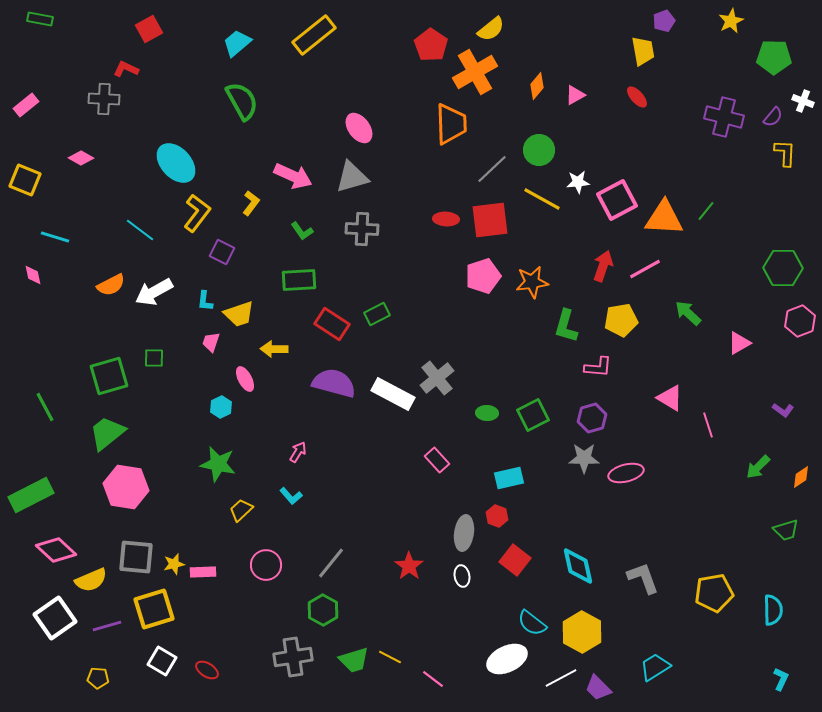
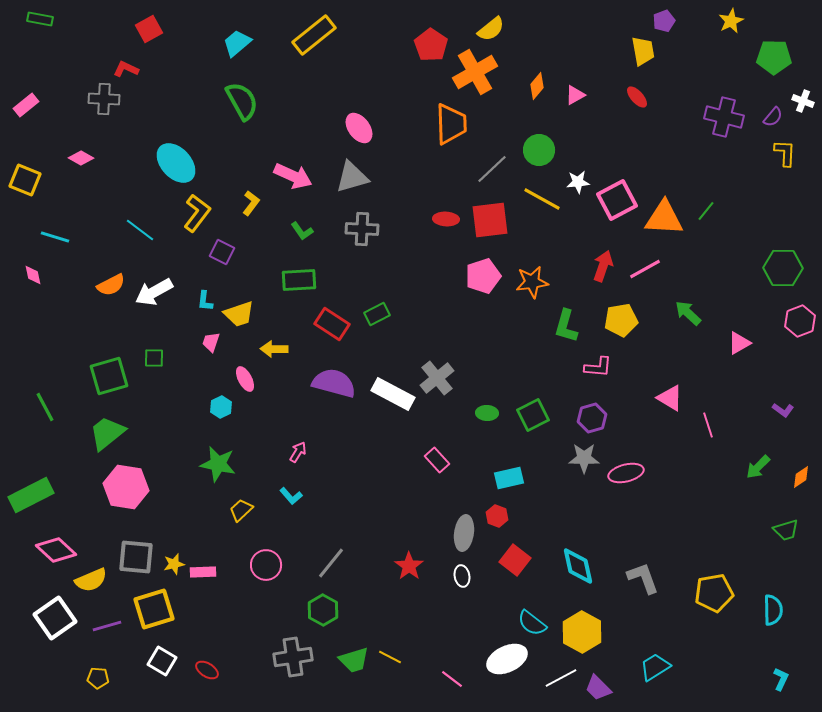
pink line at (433, 679): moved 19 px right
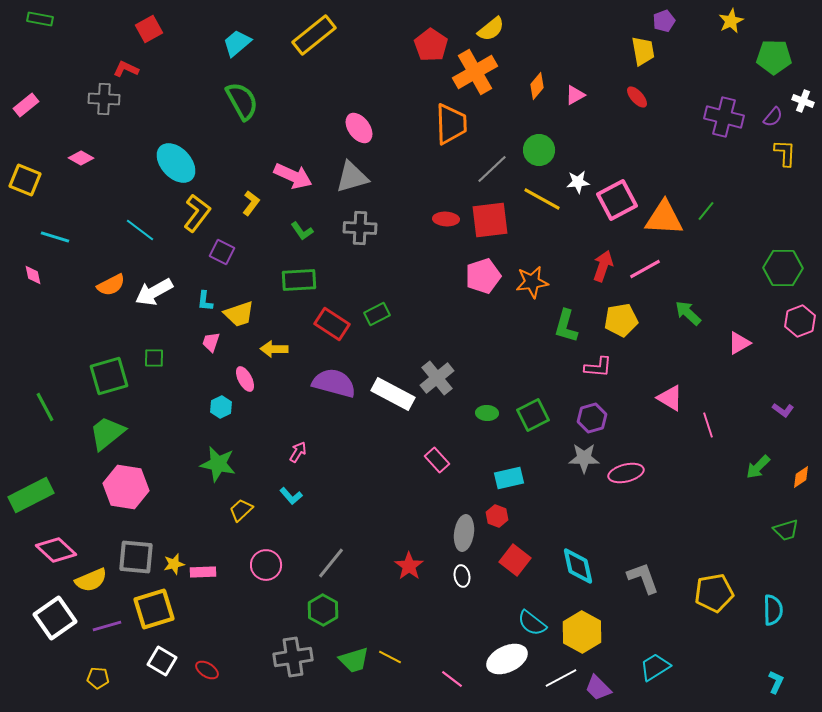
gray cross at (362, 229): moved 2 px left, 1 px up
cyan L-shape at (781, 679): moved 5 px left, 3 px down
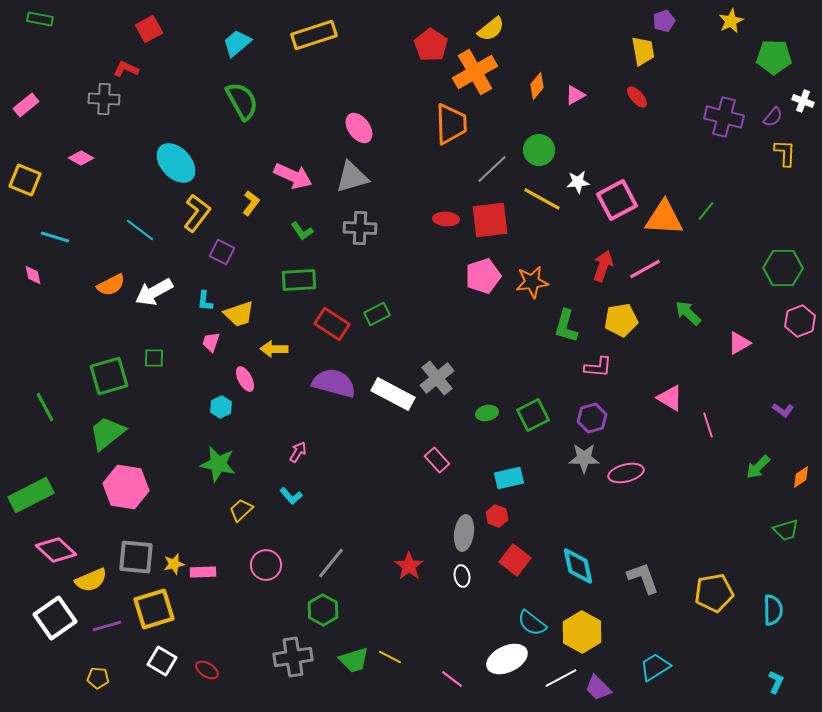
yellow rectangle at (314, 35): rotated 21 degrees clockwise
green ellipse at (487, 413): rotated 15 degrees counterclockwise
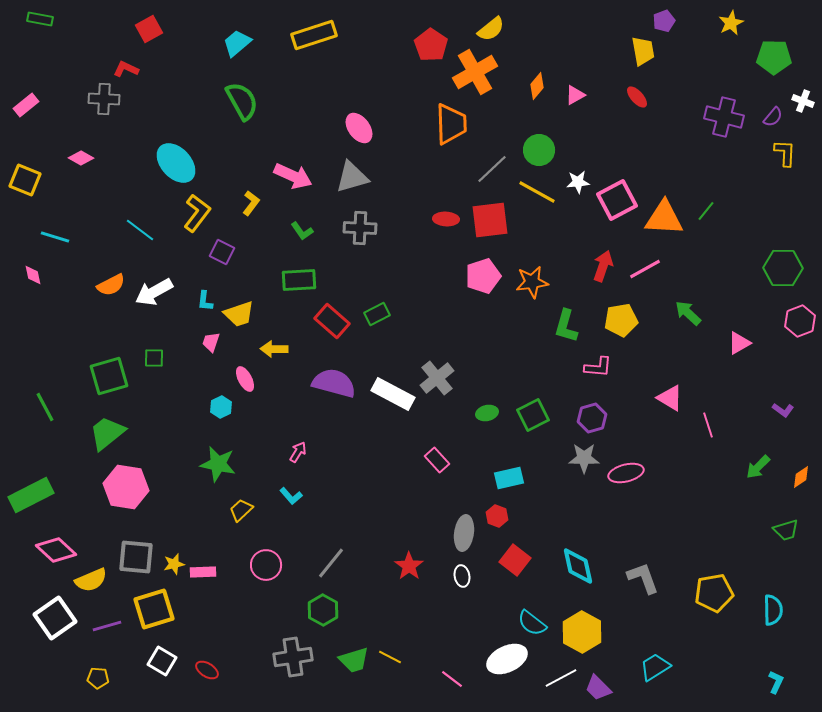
yellow star at (731, 21): moved 2 px down
yellow line at (542, 199): moved 5 px left, 7 px up
red rectangle at (332, 324): moved 3 px up; rotated 8 degrees clockwise
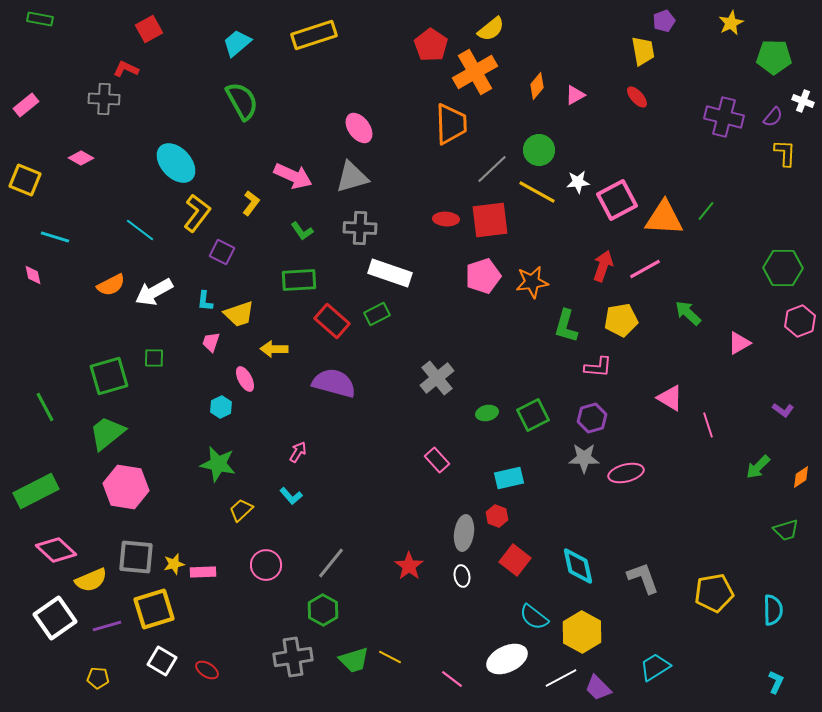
white rectangle at (393, 394): moved 3 px left, 121 px up; rotated 9 degrees counterclockwise
green rectangle at (31, 495): moved 5 px right, 4 px up
cyan semicircle at (532, 623): moved 2 px right, 6 px up
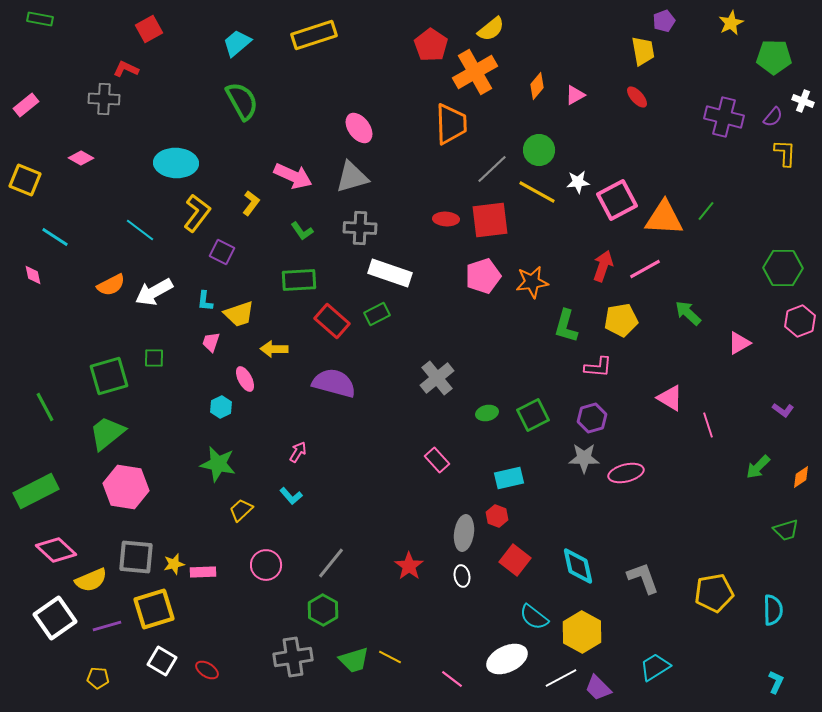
cyan ellipse at (176, 163): rotated 45 degrees counterclockwise
cyan line at (55, 237): rotated 16 degrees clockwise
